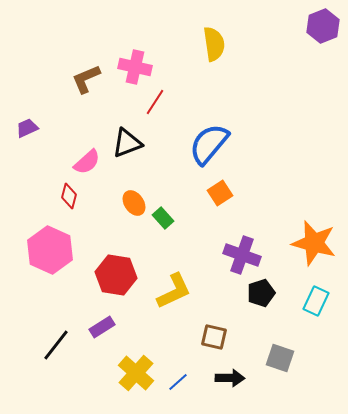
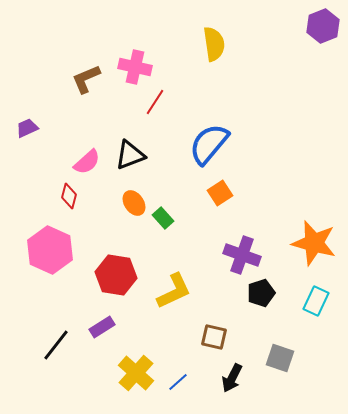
black triangle: moved 3 px right, 12 px down
black arrow: moved 2 px right; rotated 116 degrees clockwise
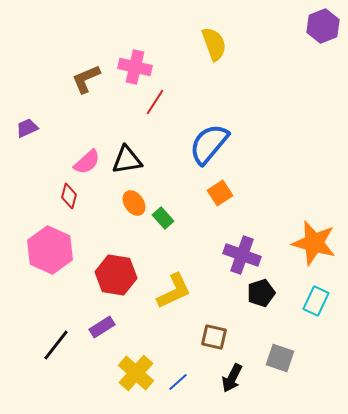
yellow semicircle: rotated 12 degrees counterclockwise
black triangle: moved 3 px left, 5 px down; rotated 12 degrees clockwise
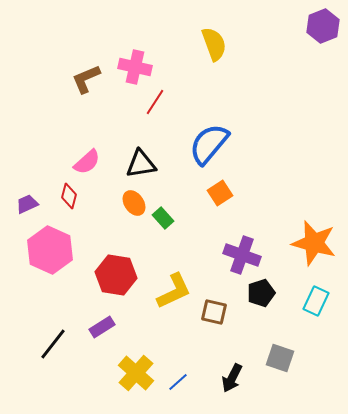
purple trapezoid: moved 76 px down
black triangle: moved 14 px right, 4 px down
brown square: moved 25 px up
black line: moved 3 px left, 1 px up
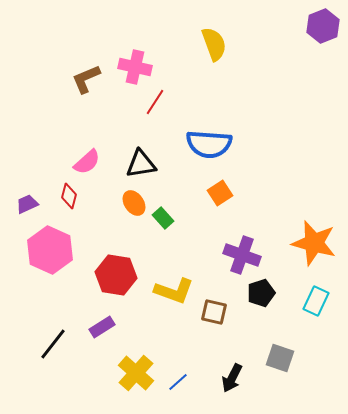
blue semicircle: rotated 126 degrees counterclockwise
yellow L-shape: rotated 45 degrees clockwise
